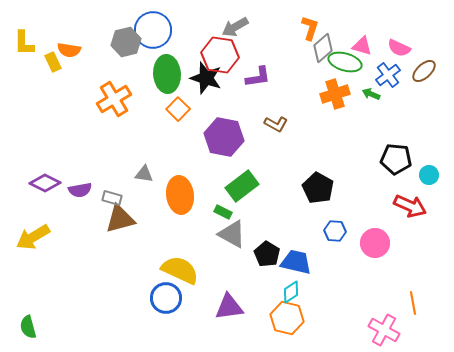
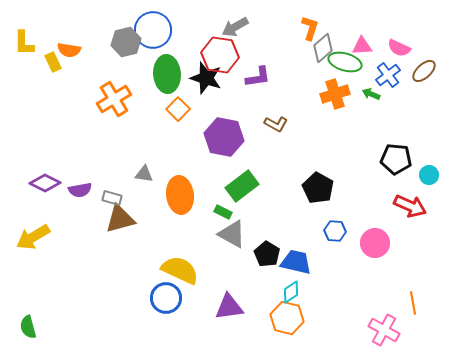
pink triangle at (362, 46): rotated 20 degrees counterclockwise
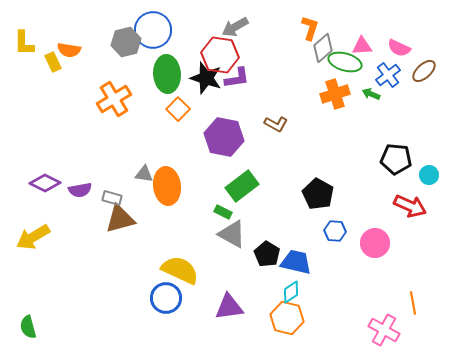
purple L-shape at (258, 77): moved 21 px left, 1 px down
black pentagon at (318, 188): moved 6 px down
orange ellipse at (180, 195): moved 13 px left, 9 px up
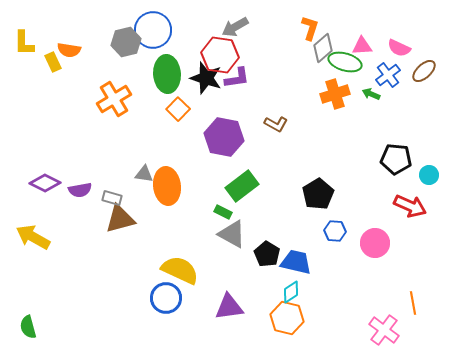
black pentagon at (318, 194): rotated 12 degrees clockwise
yellow arrow at (33, 237): rotated 60 degrees clockwise
pink cross at (384, 330): rotated 8 degrees clockwise
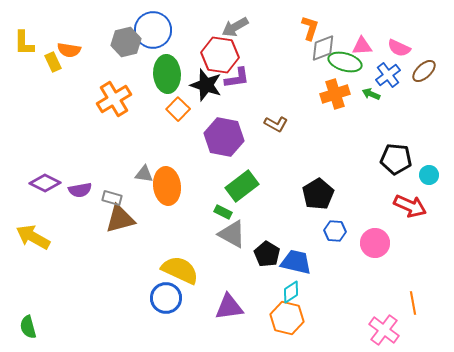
gray diamond at (323, 48): rotated 20 degrees clockwise
black star at (206, 78): moved 7 px down
